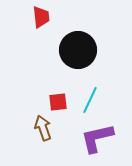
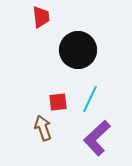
cyan line: moved 1 px up
purple L-shape: rotated 30 degrees counterclockwise
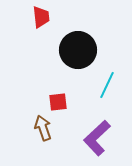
cyan line: moved 17 px right, 14 px up
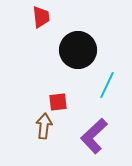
brown arrow: moved 1 px right, 2 px up; rotated 25 degrees clockwise
purple L-shape: moved 3 px left, 2 px up
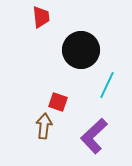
black circle: moved 3 px right
red square: rotated 24 degrees clockwise
